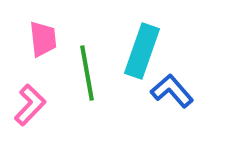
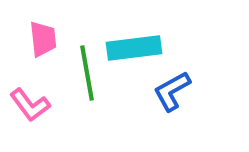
cyan rectangle: moved 8 px left, 3 px up; rotated 64 degrees clockwise
blue L-shape: rotated 78 degrees counterclockwise
pink L-shape: rotated 99 degrees clockwise
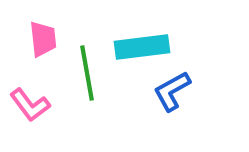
cyan rectangle: moved 8 px right, 1 px up
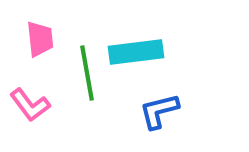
pink trapezoid: moved 3 px left
cyan rectangle: moved 6 px left, 5 px down
blue L-shape: moved 13 px left, 20 px down; rotated 15 degrees clockwise
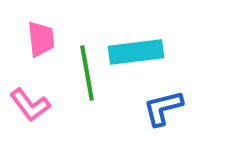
pink trapezoid: moved 1 px right
blue L-shape: moved 4 px right, 3 px up
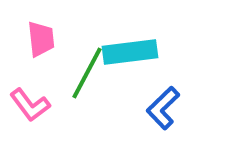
cyan rectangle: moved 6 px left
green line: rotated 38 degrees clockwise
blue L-shape: rotated 30 degrees counterclockwise
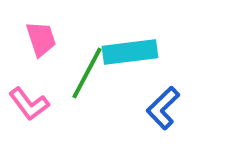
pink trapezoid: rotated 12 degrees counterclockwise
pink L-shape: moved 1 px left, 1 px up
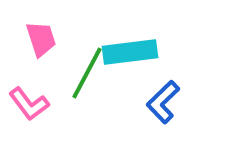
blue L-shape: moved 6 px up
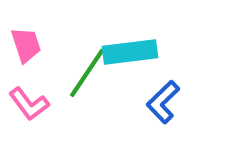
pink trapezoid: moved 15 px left, 6 px down
green line: rotated 6 degrees clockwise
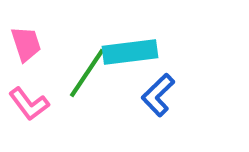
pink trapezoid: moved 1 px up
blue L-shape: moved 5 px left, 7 px up
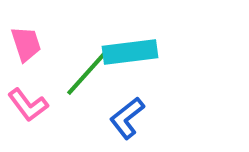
green line: rotated 8 degrees clockwise
blue L-shape: moved 31 px left, 23 px down; rotated 6 degrees clockwise
pink L-shape: moved 1 px left, 1 px down
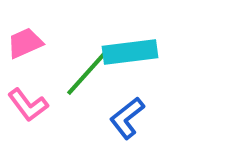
pink trapezoid: moved 1 px left, 1 px up; rotated 96 degrees counterclockwise
